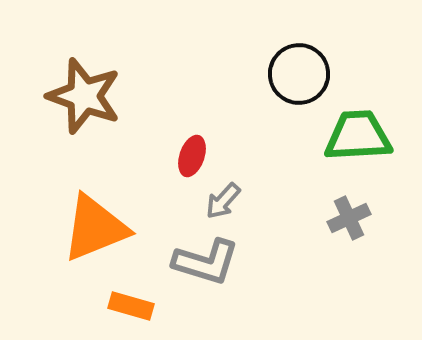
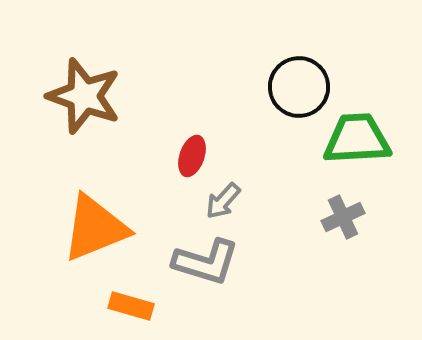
black circle: moved 13 px down
green trapezoid: moved 1 px left, 3 px down
gray cross: moved 6 px left, 1 px up
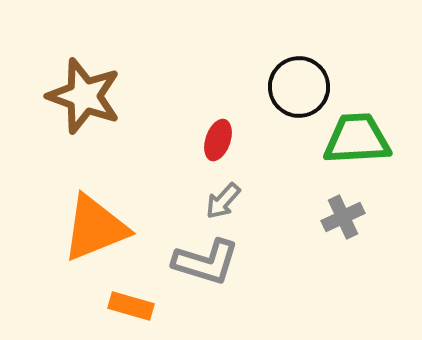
red ellipse: moved 26 px right, 16 px up
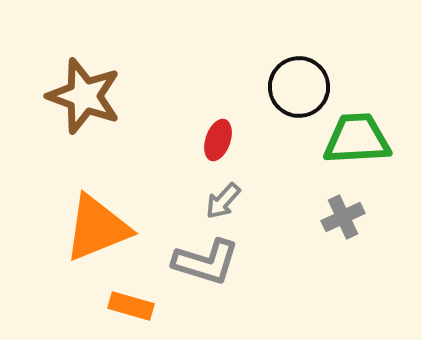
orange triangle: moved 2 px right
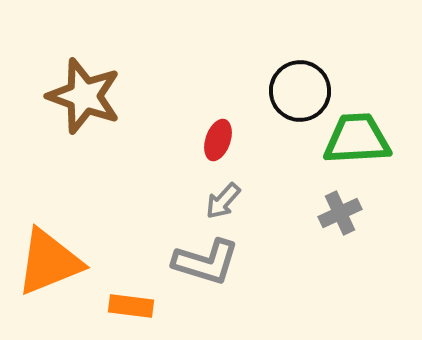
black circle: moved 1 px right, 4 px down
gray cross: moved 3 px left, 4 px up
orange triangle: moved 48 px left, 34 px down
orange rectangle: rotated 9 degrees counterclockwise
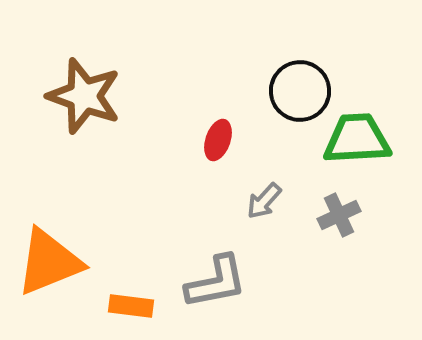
gray arrow: moved 41 px right
gray cross: moved 1 px left, 2 px down
gray L-shape: moved 10 px right, 20 px down; rotated 28 degrees counterclockwise
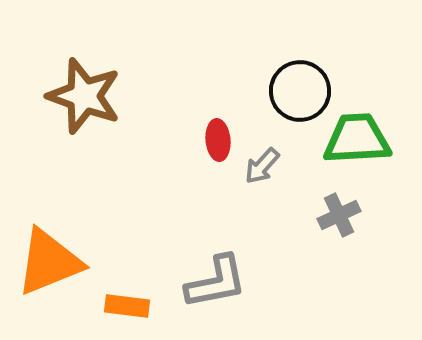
red ellipse: rotated 24 degrees counterclockwise
gray arrow: moved 2 px left, 35 px up
orange rectangle: moved 4 px left
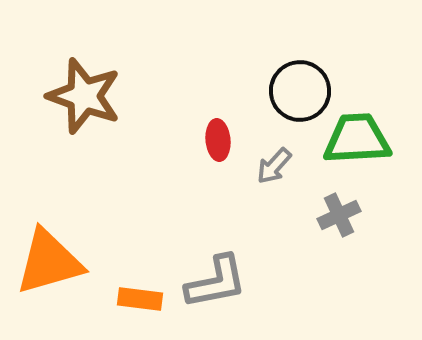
gray arrow: moved 12 px right
orange triangle: rotated 6 degrees clockwise
orange rectangle: moved 13 px right, 7 px up
